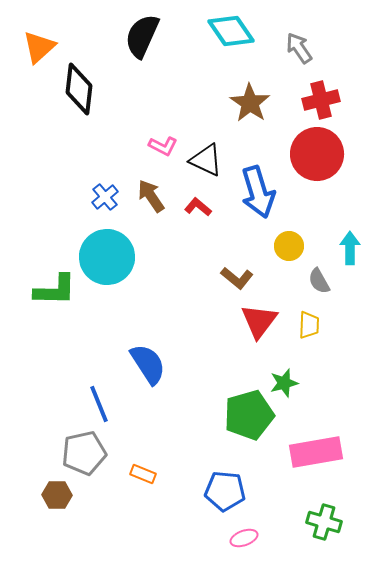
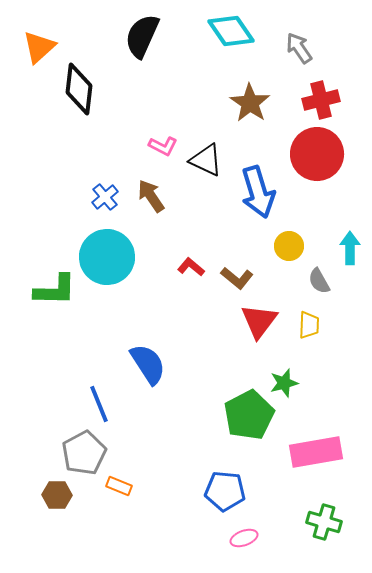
red L-shape: moved 7 px left, 60 px down
green pentagon: rotated 12 degrees counterclockwise
gray pentagon: rotated 15 degrees counterclockwise
orange rectangle: moved 24 px left, 12 px down
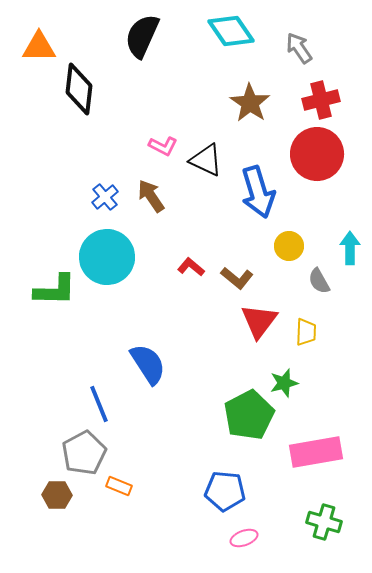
orange triangle: rotated 42 degrees clockwise
yellow trapezoid: moved 3 px left, 7 px down
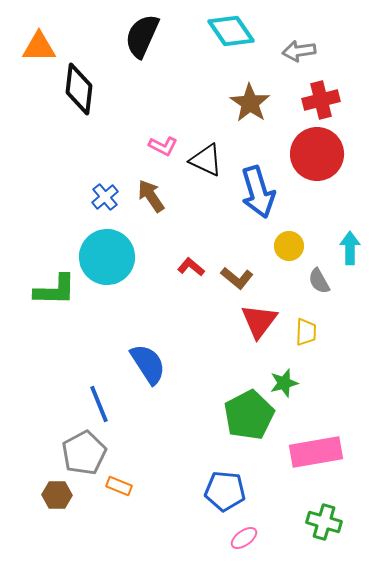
gray arrow: moved 3 px down; rotated 64 degrees counterclockwise
pink ellipse: rotated 16 degrees counterclockwise
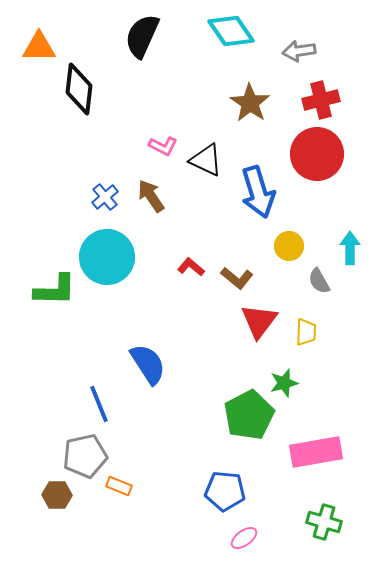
gray pentagon: moved 1 px right, 3 px down; rotated 15 degrees clockwise
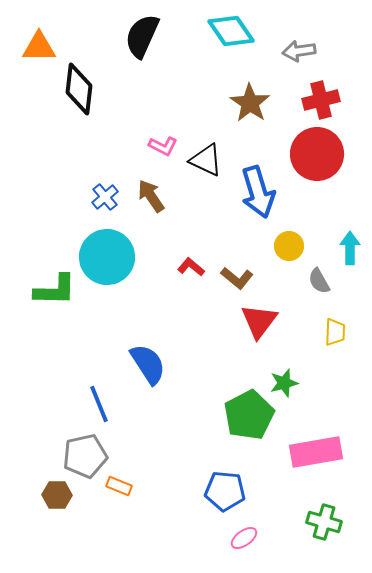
yellow trapezoid: moved 29 px right
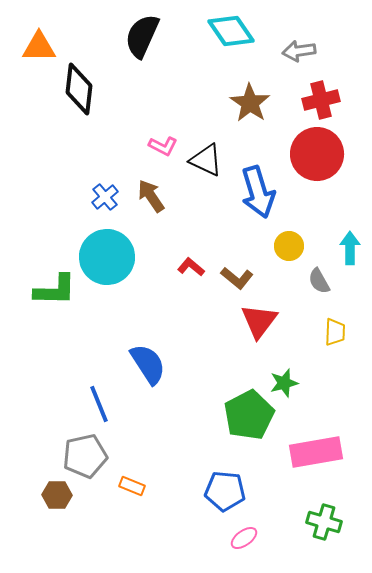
orange rectangle: moved 13 px right
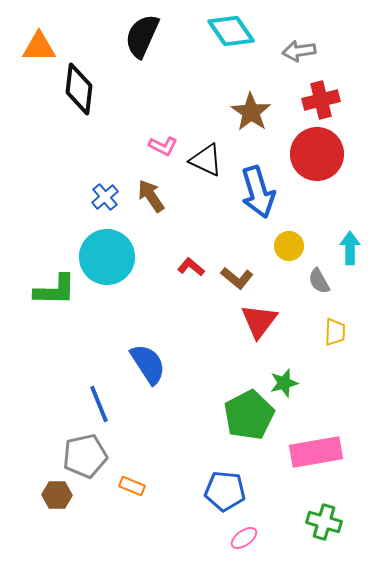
brown star: moved 1 px right, 9 px down
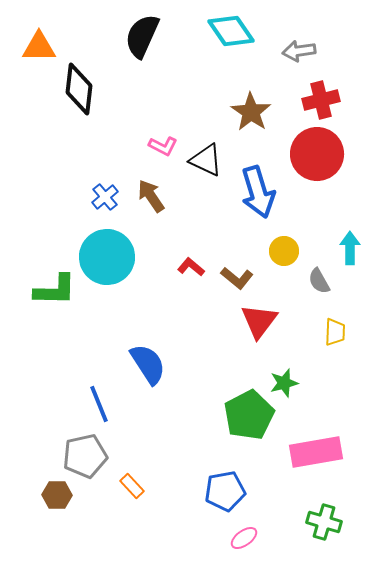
yellow circle: moved 5 px left, 5 px down
orange rectangle: rotated 25 degrees clockwise
blue pentagon: rotated 15 degrees counterclockwise
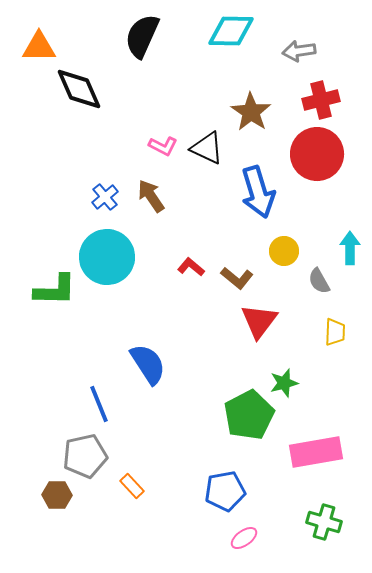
cyan diamond: rotated 54 degrees counterclockwise
black diamond: rotated 30 degrees counterclockwise
black triangle: moved 1 px right, 12 px up
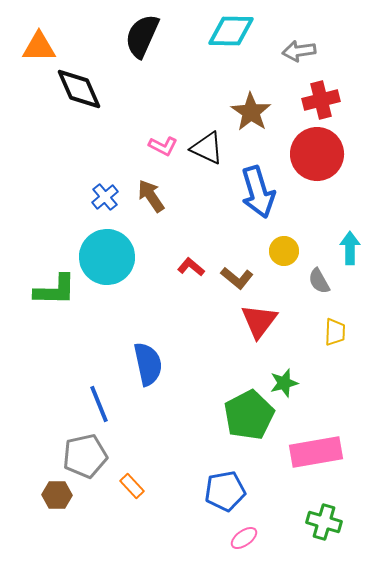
blue semicircle: rotated 21 degrees clockwise
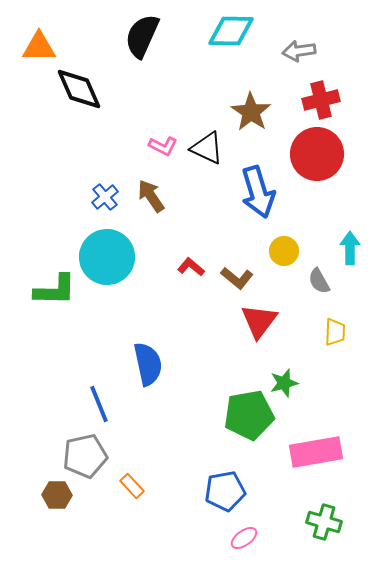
green pentagon: rotated 18 degrees clockwise
